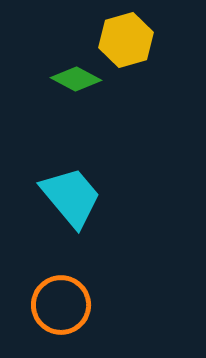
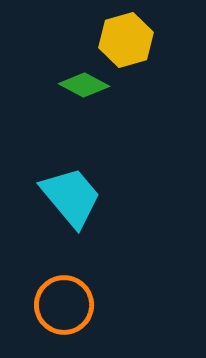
green diamond: moved 8 px right, 6 px down
orange circle: moved 3 px right
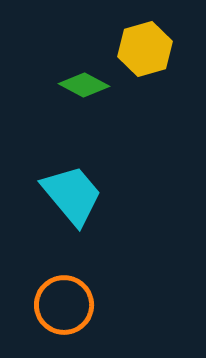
yellow hexagon: moved 19 px right, 9 px down
cyan trapezoid: moved 1 px right, 2 px up
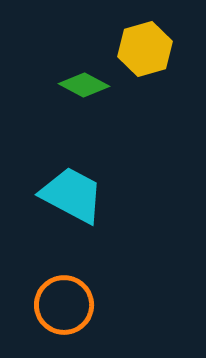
cyan trapezoid: rotated 22 degrees counterclockwise
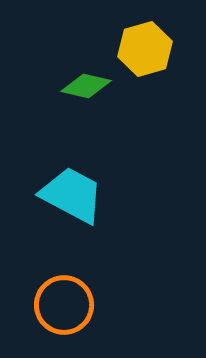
green diamond: moved 2 px right, 1 px down; rotated 15 degrees counterclockwise
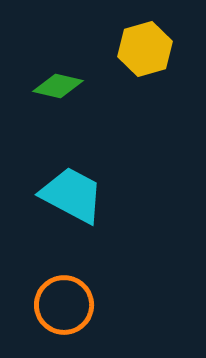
green diamond: moved 28 px left
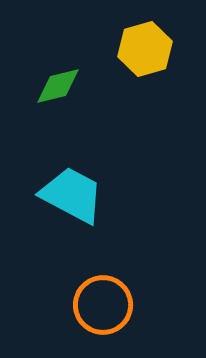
green diamond: rotated 27 degrees counterclockwise
orange circle: moved 39 px right
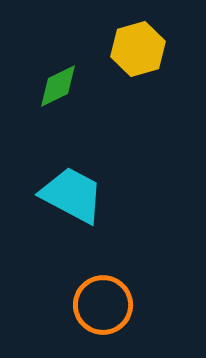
yellow hexagon: moved 7 px left
green diamond: rotated 12 degrees counterclockwise
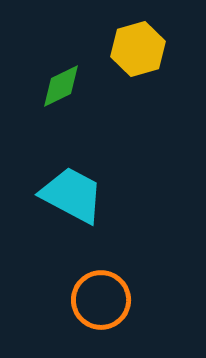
green diamond: moved 3 px right
orange circle: moved 2 px left, 5 px up
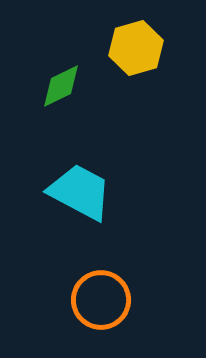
yellow hexagon: moved 2 px left, 1 px up
cyan trapezoid: moved 8 px right, 3 px up
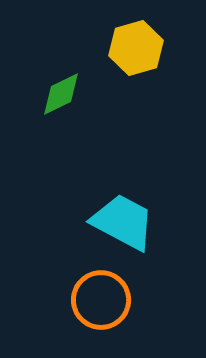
green diamond: moved 8 px down
cyan trapezoid: moved 43 px right, 30 px down
